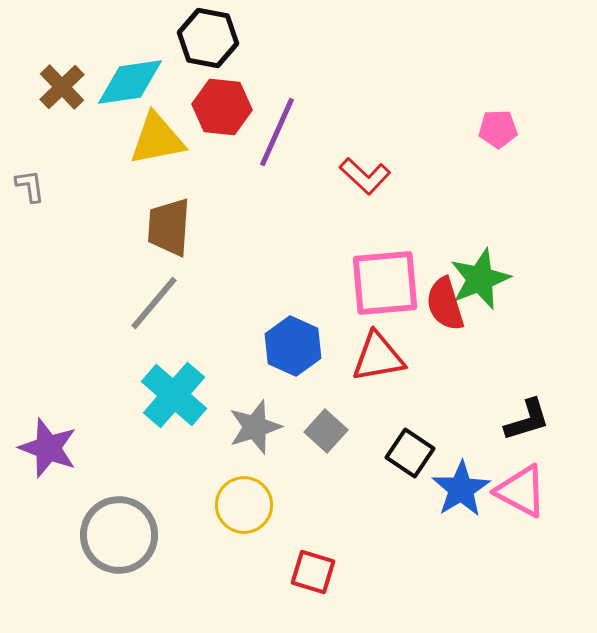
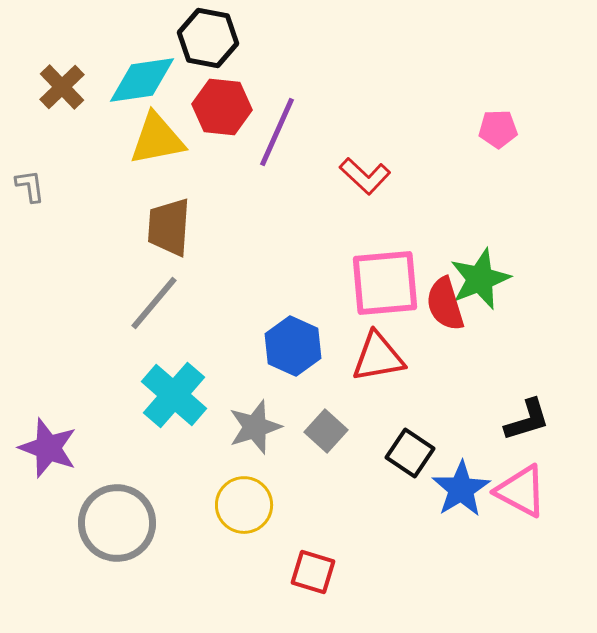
cyan diamond: moved 12 px right, 2 px up
gray circle: moved 2 px left, 12 px up
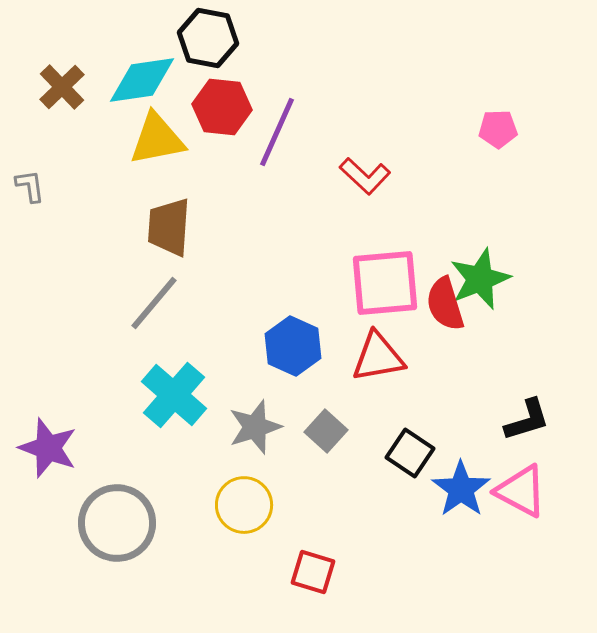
blue star: rotated 4 degrees counterclockwise
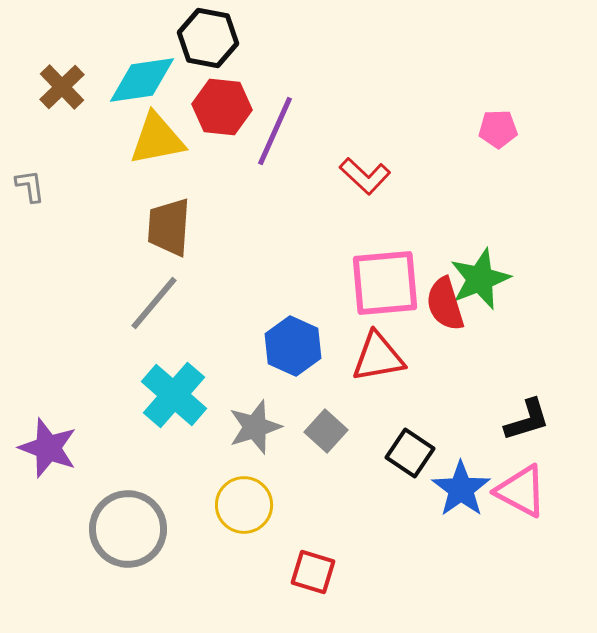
purple line: moved 2 px left, 1 px up
gray circle: moved 11 px right, 6 px down
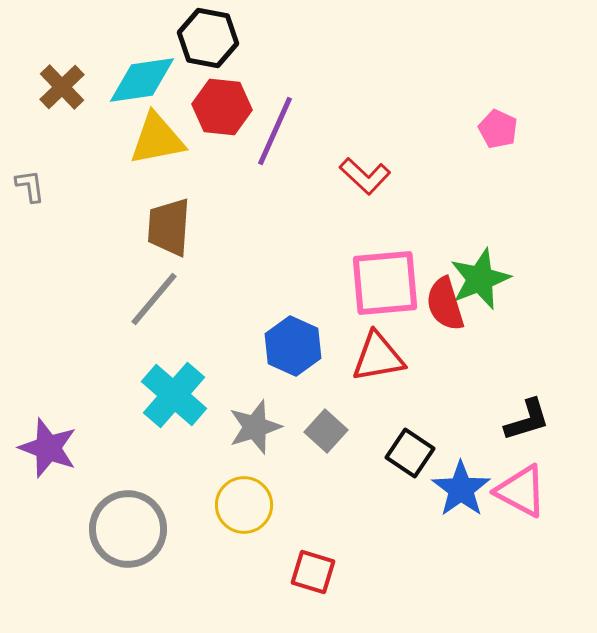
pink pentagon: rotated 27 degrees clockwise
gray line: moved 4 px up
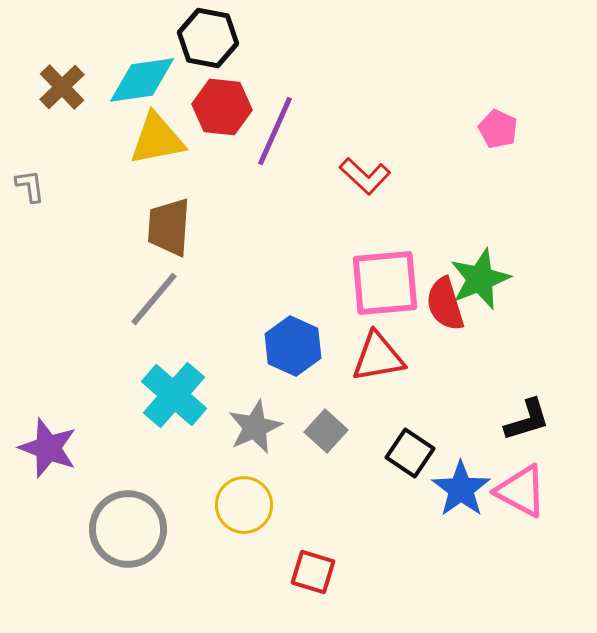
gray star: rotated 6 degrees counterclockwise
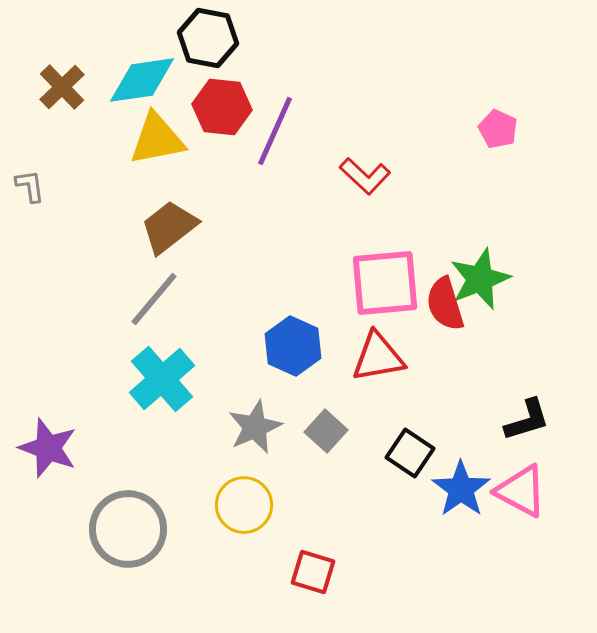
brown trapezoid: rotated 48 degrees clockwise
cyan cross: moved 12 px left, 16 px up; rotated 8 degrees clockwise
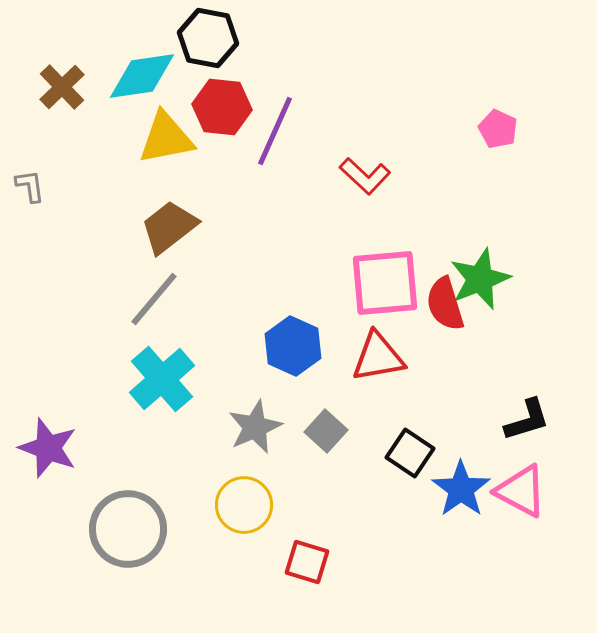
cyan diamond: moved 4 px up
yellow triangle: moved 9 px right, 1 px up
red square: moved 6 px left, 10 px up
